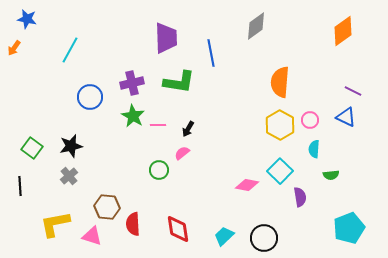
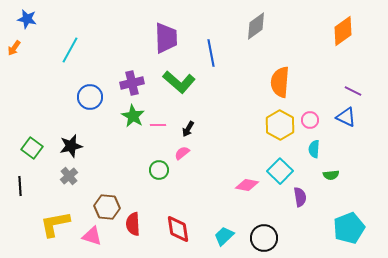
green L-shape: rotated 32 degrees clockwise
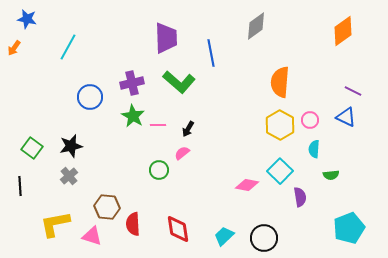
cyan line: moved 2 px left, 3 px up
